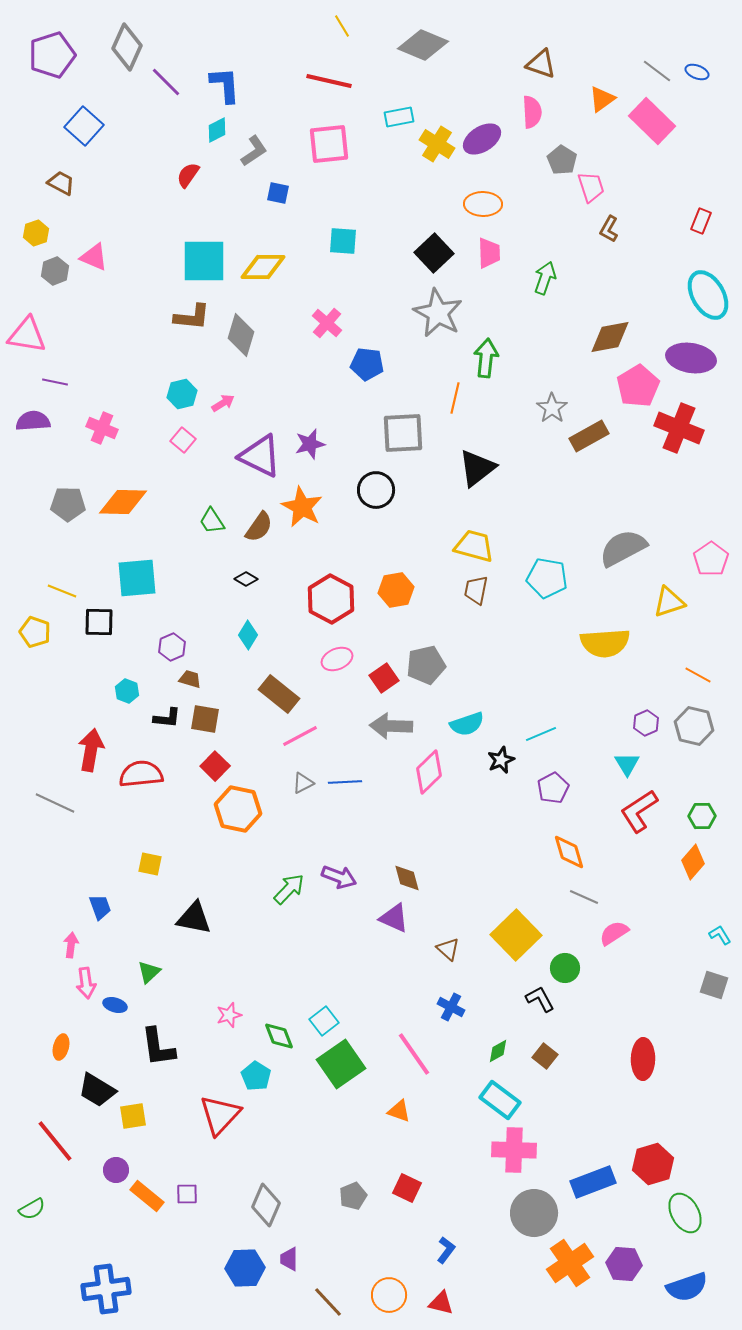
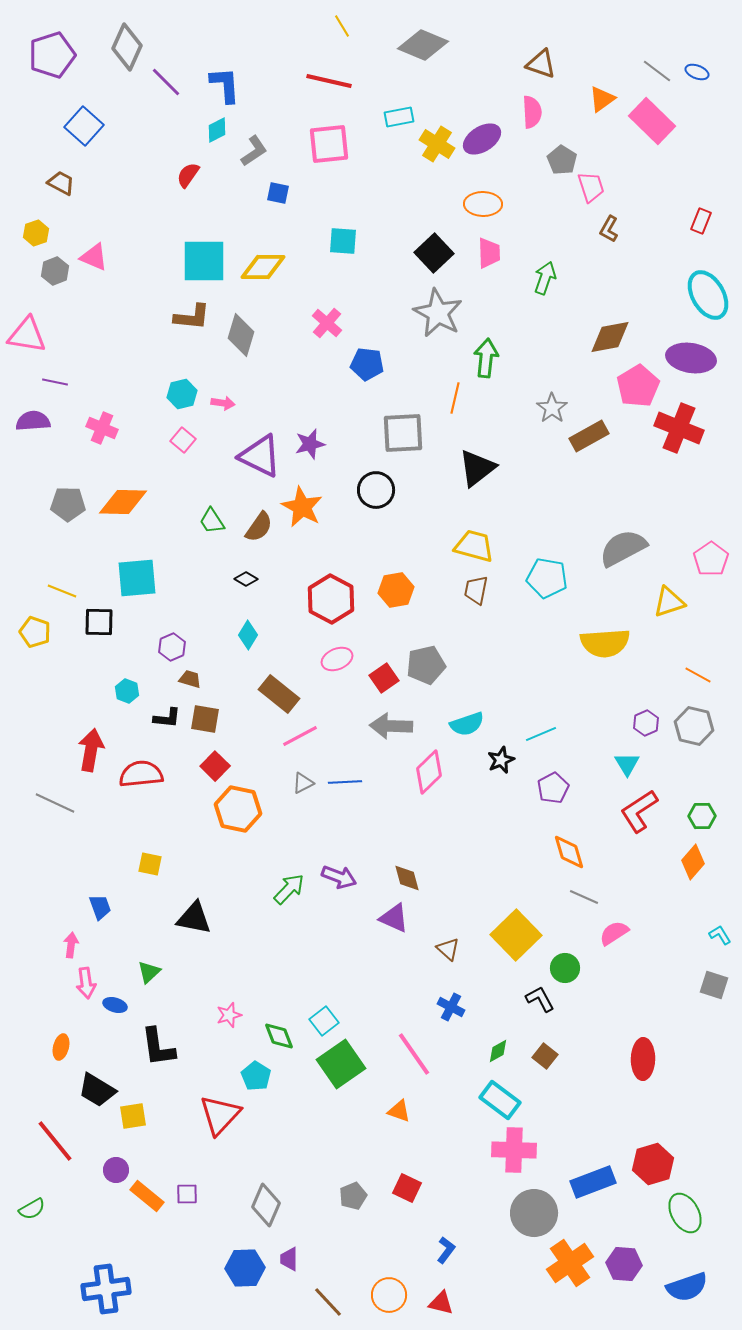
pink arrow at (223, 403): rotated 40 degrees clockwise
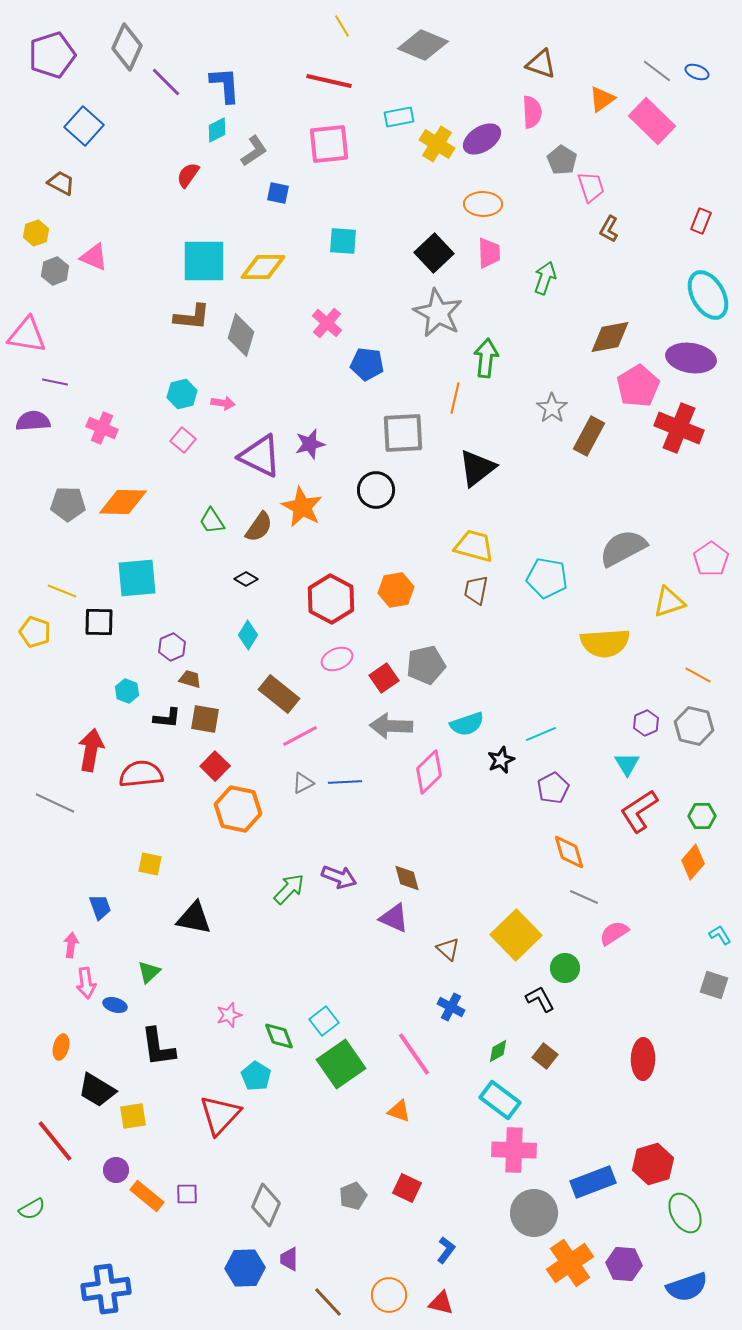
brown rectangle at (589, 436): rotated 33 degrees counterclockwise
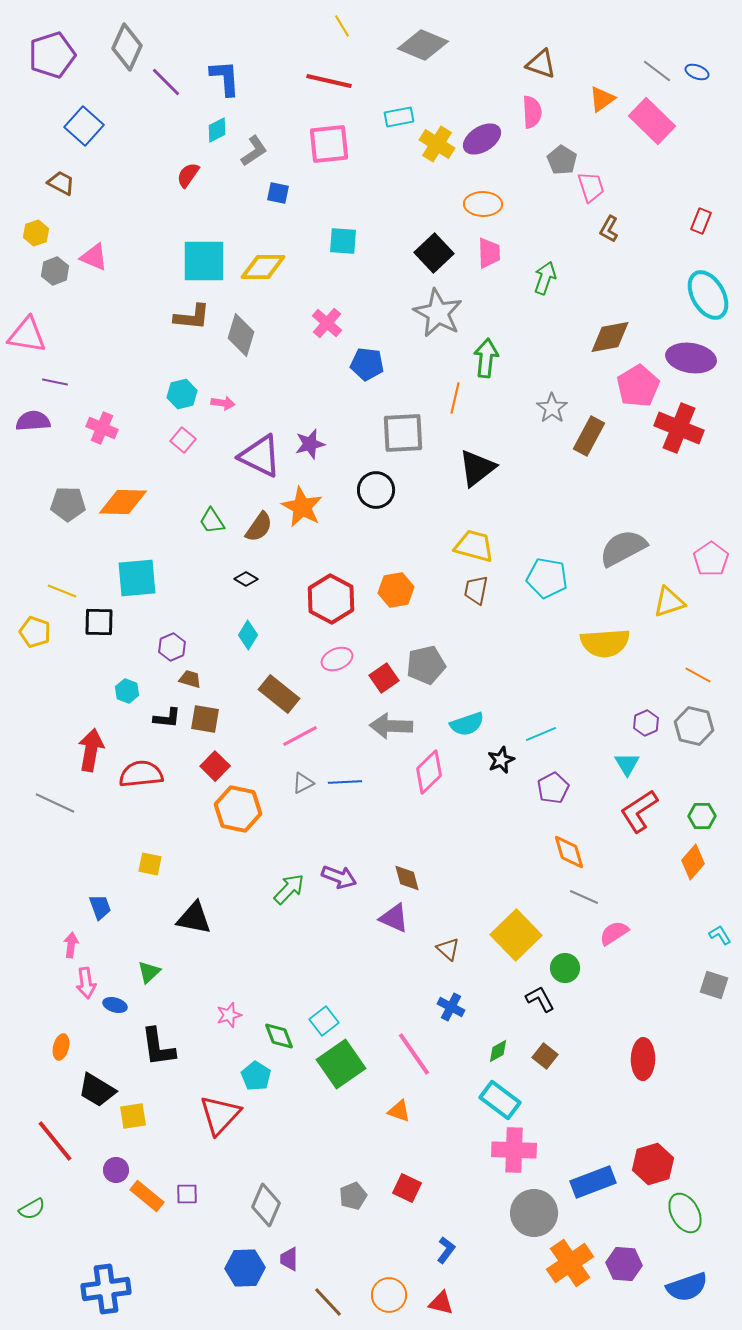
blue L-shape at (225, 85): moved 7 px up
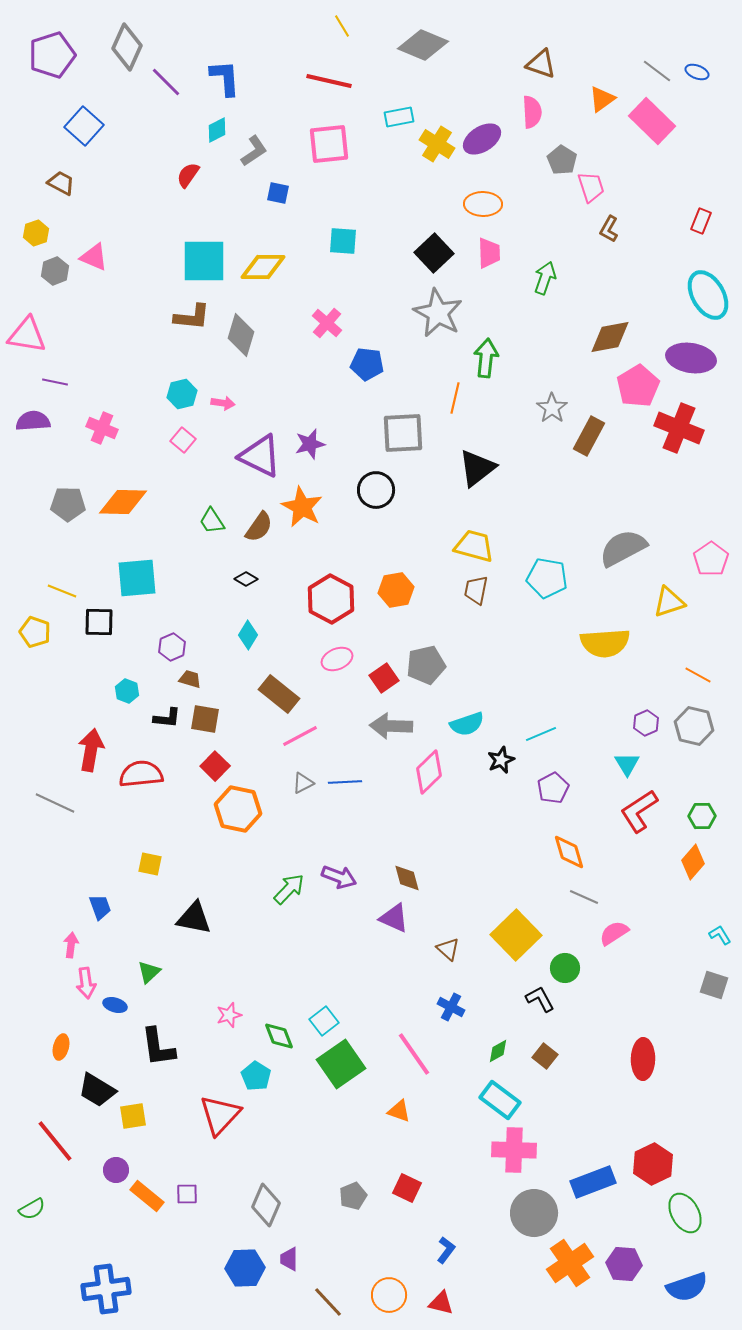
red hexagon at (653, 1164): rotated 9 degrees counterclockwise
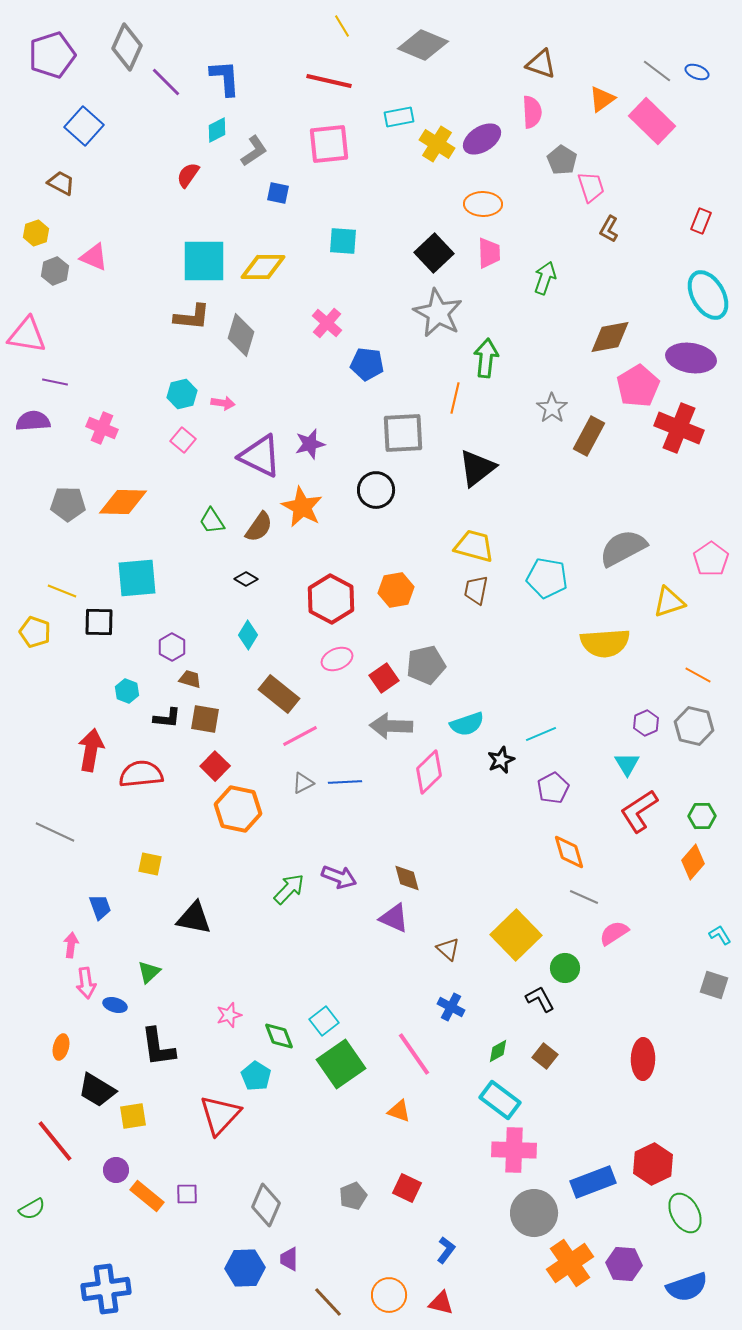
purple hexagon at (172, 647): rotated 8 degrees counterclockwise
gray line at (55, 803): moved 29 px down
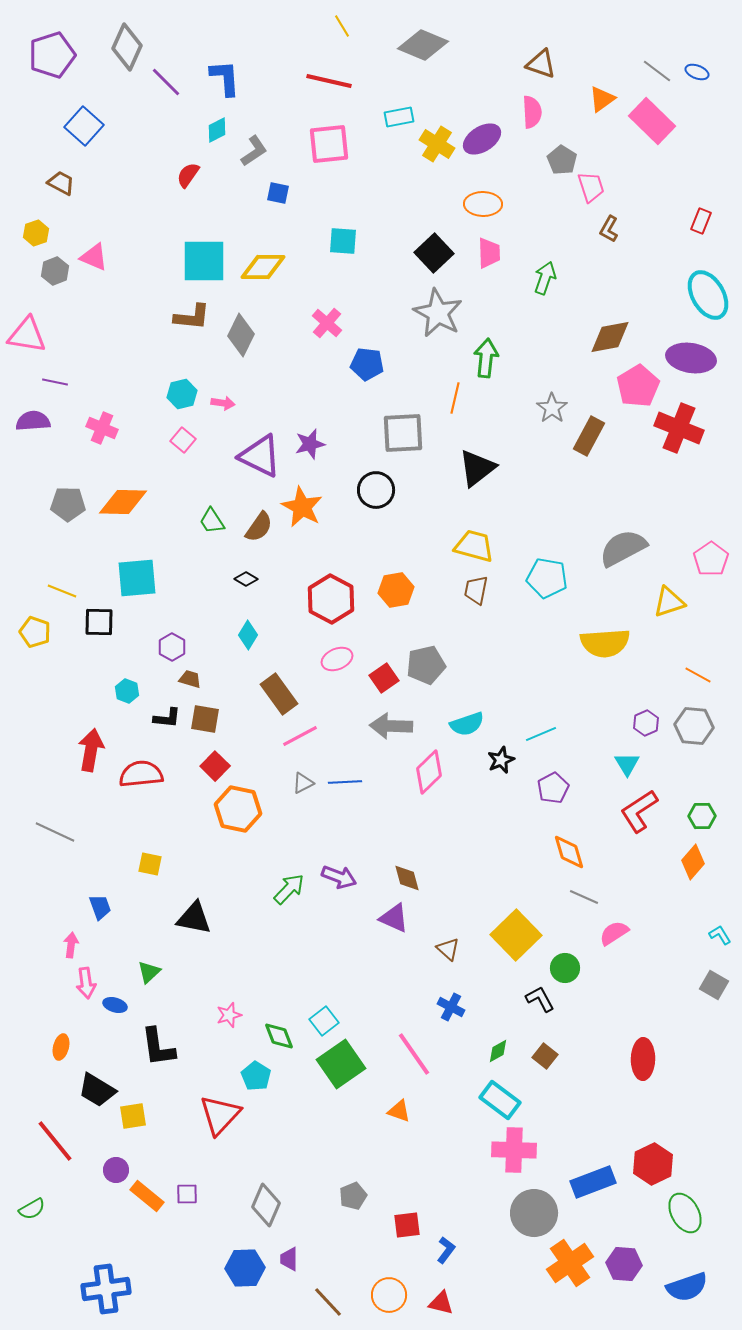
gray diamond at (241, 335): rotated 9 degrees clockwise
brown rectangle at (279, 694): rotated 15 degrees clockwise
gray hexagon at (694, 726): rotated 9 degrees counterclockwise
gray square at (714, 985): rotated 12 degrees clockwise
red square at (407, 1188): moved 37 px down; rotated 32 degrees counterclockwise
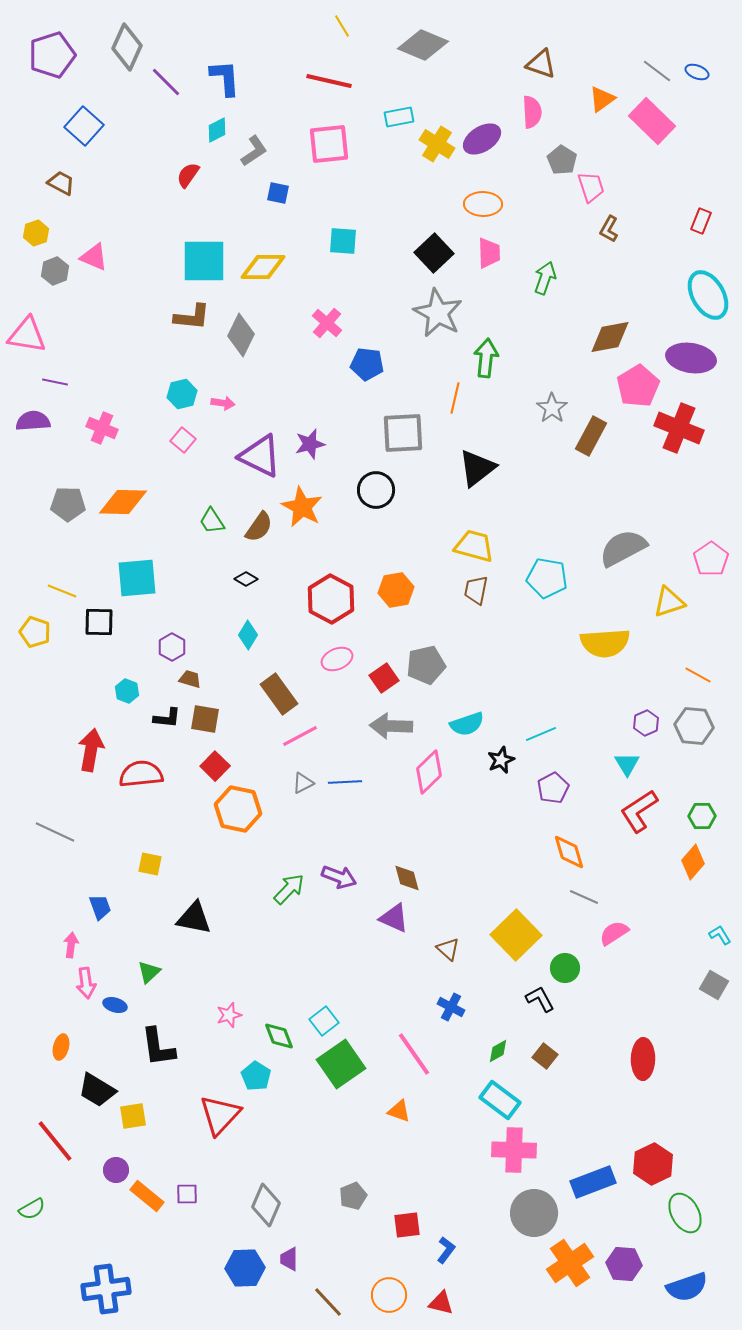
brown rectangle at (589, 436): moved 2 px right
